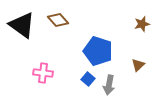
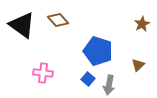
brown star: rotated 14 degrees counterclockwise
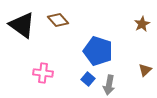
brown triangle: moved 7 px right, 5 px down
